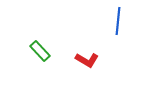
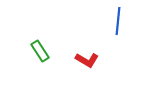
green rectangle: rotated 10 degrees clockwise
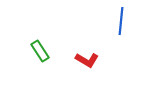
blue line: moved 3 px right
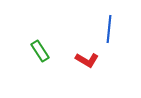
blue line: moved 12 px left, 8 px down
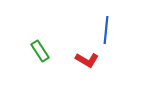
blue line: moved 3 px left, 1 px down
